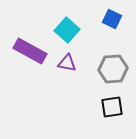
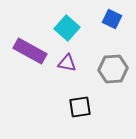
cyan square: moved 2 px up
black square: moved 32 px left
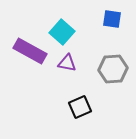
blue square: rotated 18 degrees counterclockwise
cyan square: moved 5 px left, 4 px down
black square: rotated 15 degrees counterclockwise
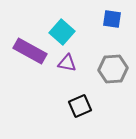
black square: moved 1 px up
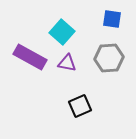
purple rectangle: moved 6 px down
gray hexagon: moved 4 px left, 11 px up
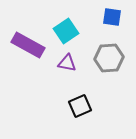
blue square: moved 2 px up
cyan square: moved 4 px right, 1 px up; rotated 15 degrees clockwise
purple rectangle: moved 2 px left, 12 px up
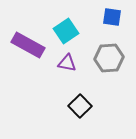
black square: rotated 20 degrees counterclockwise
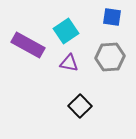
gray hexagon: moved 1 px right, 1 px up
purple triangle: moved 2 px right
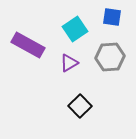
cyan square: moved 9 px right, 2 px up
purple triangle: rotated 42 degrees counterclockwise
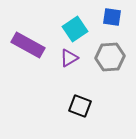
purple triangle: moved 5 px up
black square: rotated 25 degrees counterclockwise
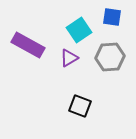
cyan square: moved 4 px right, 1 px down
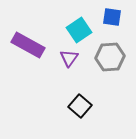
purple triangle: rotated 24 degrees counterclockwise
black square: rotated 20 degrees clockwise
